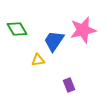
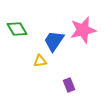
yellow triangle: moved 2 px right, 1 px down
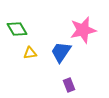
blue trapezoid: moved 7 px right, 11 px down
yellow triangle: moved 10 px left, 8 px up
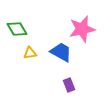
pink star: moved 1 px left, 1 px up
blue trapezoid: rotated 85 degrees clockwise
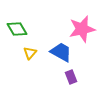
yellow triangle: rotated 40 degrees counterclockwise
purple rectangle: moved 2 px right, 8 px up
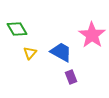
pink star: moved 10 px right, 6 px down; rotated 24 degrees counterclockwise
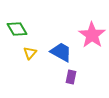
purple rectangle: rotated 32 degrees clockwise
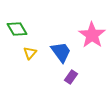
blue trapezoid: rotated 25 degrees clockwise
purple rectangle: rotated 24 degrees clockwise
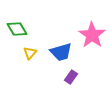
blue trapezoid: rotated 110 degrees clockwise
